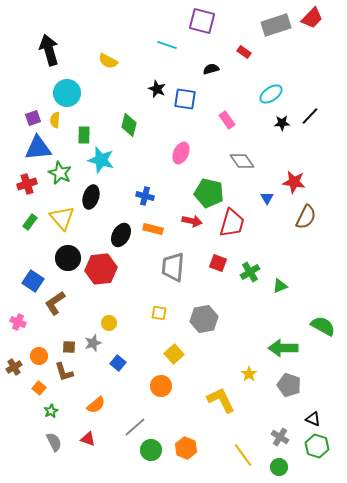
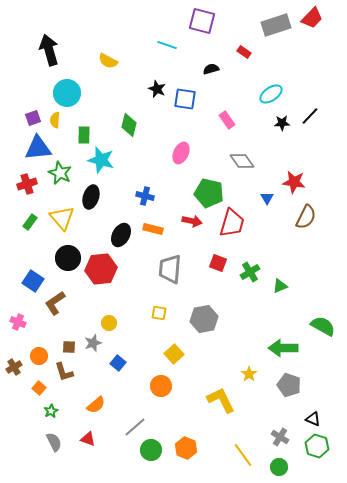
gray trapezoid at (173, 267): moved 3 px left, 2 px down
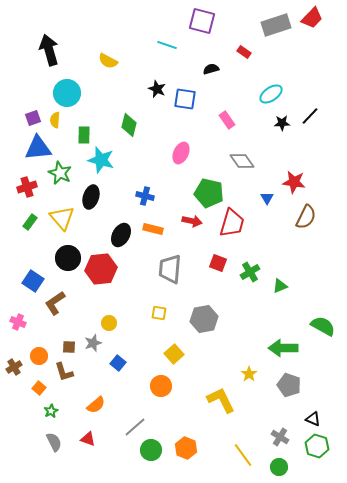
red cross at (27, 184): moved 3 px down
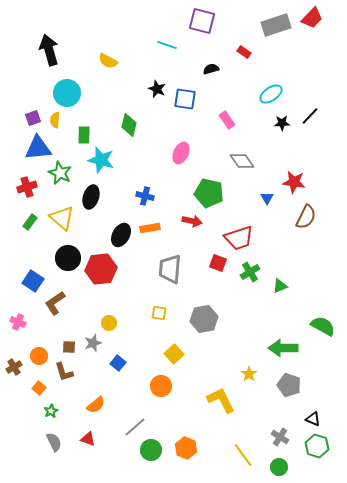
yellow triangle at (62, 218): rotated 8 degrees counterclockwise
red trapezoid at (232, 223): moved 7 px right, 15 px down; rotated 56 degrees clockwise
orange rectangle at (153, 229): moved 3 px left, 1 px up; rotated 24 degrees counterclockwise
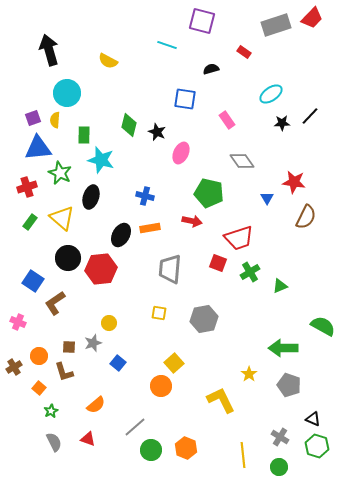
black star at (157, 89): moved 43 px down
yellow square at (174, 354): moved 9 px down
yellow line at (243, 455): rotated 30 degrees clockwise
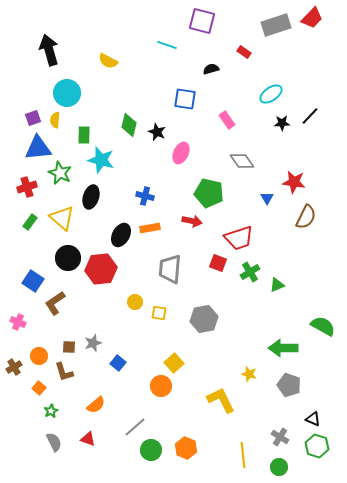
green triangle at (280, 286): moved 3 px left, 1 px up
yellow circle at (109, 323): moved 26 px right, 21 px up
yellow star at (249, 374): rotated 21 degrees counterclockwise
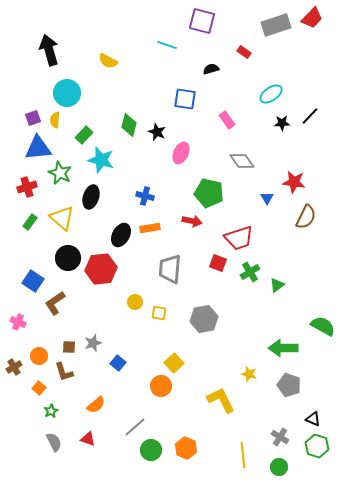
green rectangle at (84, 135): rotated 42 degrees clockwise
green triangle at (277, 285): rotated 14 degrees counterclockwise
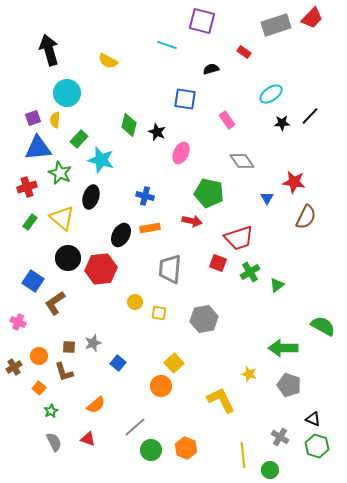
green rectangle at (84, 135): moved 5 px left, 4 px down
green circle at (279, 467): moved 9 px left, 3 px down
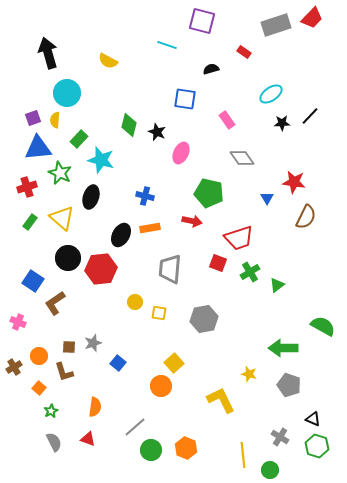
black arrow at (49, 50): moved 1 px left, 3 px down
gray diamond at (242, 161): moved 3 px up
orange semicircle at (96, 405): moved 1 px left, 2 px down; rotated 42 degrees counterclockwise
